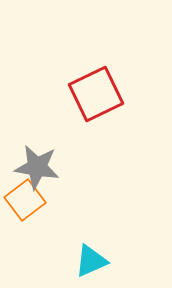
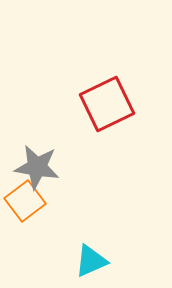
red square: moved 11 px right, 10 px down
orange square: moved 1 px down
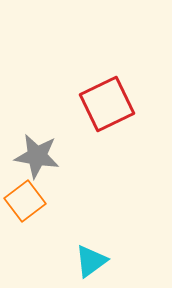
gray star: moved 11 px up
cyan triangle: rotated 12 degrees counterclockwise
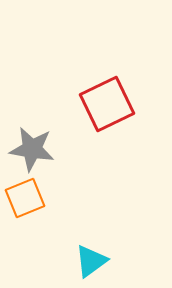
gray star: moved 5 px left, 7 px up
orange square: moved 3 px up; rotated 15 degrees clockwise
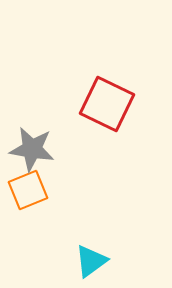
red square: rotated 38 degrees counterclockwise
orange square: moved 3 px right, 8 px up
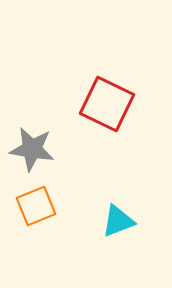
orange square: moved 8 px right, 16 px down
cyan triangle: moved 27 px right, 40 px up; rotated 15 degrees clockwise
